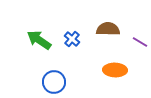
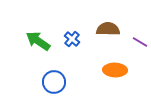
green arrow: moved 1 px left, 1 px down
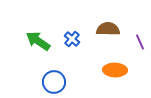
purple line: rotated 35 degrees clockwise
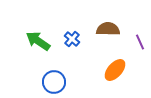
orange ellipse: rotated 50 degrees counterclockwise
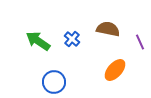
brown semicircle: rotated 10 degrees clockwise
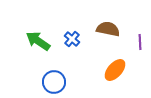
purple line: rotated 21 degrees clockwise
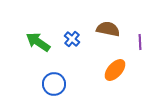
green arrow: moved 1 px down
blue circle: moved 2 px down
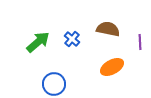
green arrow: rotated 105 degrees clockwise
orange ellipse: moved 3 px left, 3 px up; rotated 20 degrees clockwise
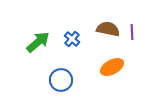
purple line: moved 8 px left, 10 px up
blue circle: moved 7 px right, 4 px up
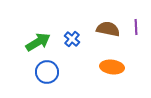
purple line: moved 4 px right, 5 px up
green arrow: rotated 10 degrees clockwise
orange ellipse: rotated 35 degrees clockwise
blue circle: moved 14 px left, 8 px up
